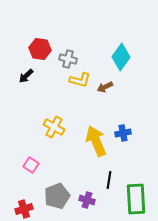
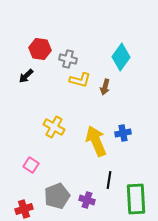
brown arrow: rotated 49 degrees counterclockwise
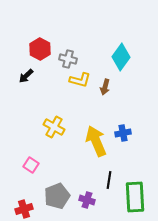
red hexagon: rotated 20 degrees clockwise
green rectangle: moved 1 px left, 2 px up
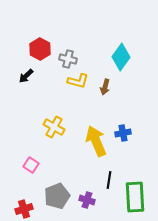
yellow L-shape: moved 2 px left, 1 px down
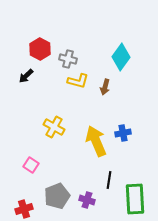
green rectangle: moved 2 px down
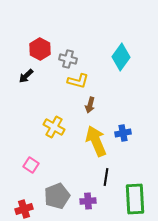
brown arrow: moved 15 px left, 18 px down
black line: moved 3 px left, 3 px up
purple cross: moved 1 px right, 1 px down; rotated 21 degrees counterclockwise
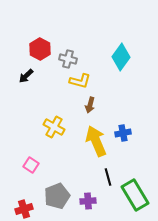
yellow L-shape: moved 2 px right
black line: moved 2 px right; rotated 24 degrees counterclockwise
green rectangle: moved 4 px up; rotated 28 degrees counterclockwise
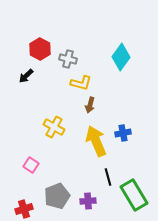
yellow L-shape: moved 1 px right, 2 px down
green rectangle: moved 1 px left
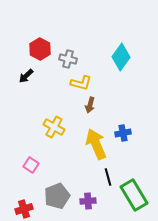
yellow arrow: moved 3 px down
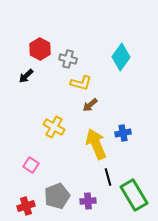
brown arrow: rotated 35 degrees clockwise
red cross: moved 2 px right, 3 px up
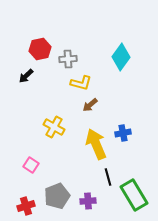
red hexagon: rotated 20 degrees clockwise
gray cross: rotated 18 degrees counterclockwise
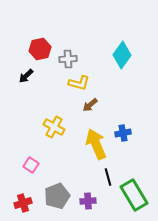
cyan diamond: moved 1 px right, 2 px up
yellow L-shape: moved 2 px left
red cross: moved 3 px left, 3 px up
